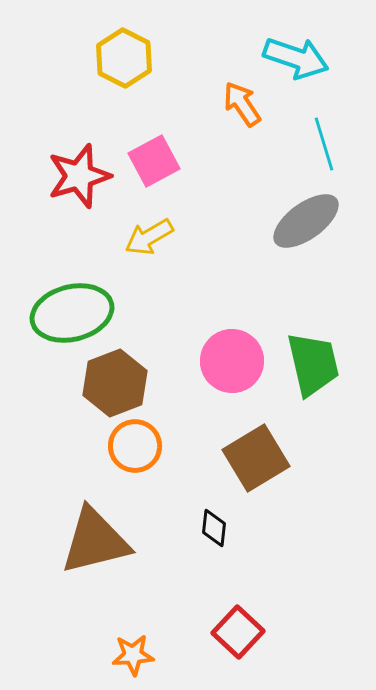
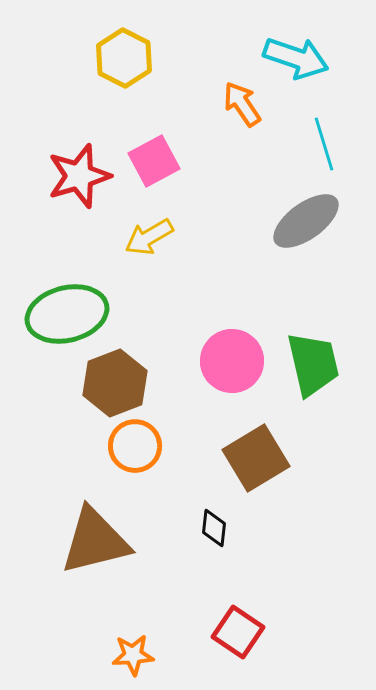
green ellipse: moved 5 px left, 1 px down
red square: rotated 9 degrees counterclockwise
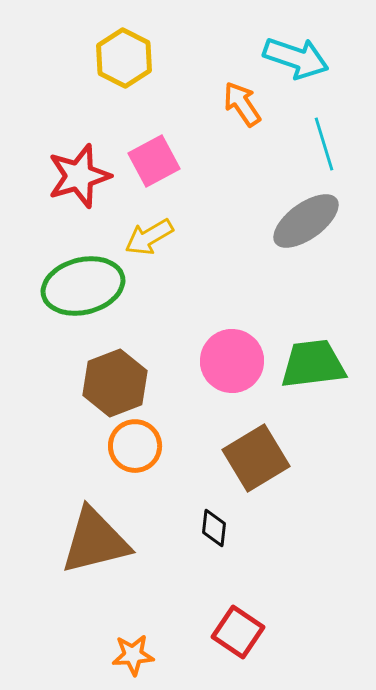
green ellipse: moved 16 px right, 28 px up
green trapezoid: rotated 84 degrees counterclockwise
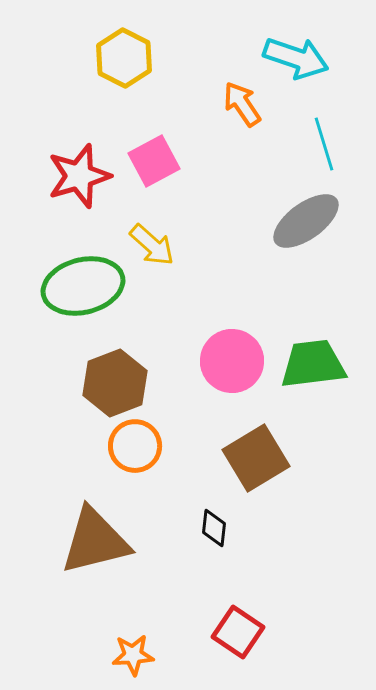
yellow arrow: moved 3 px right, 8 px down; rotated 108 degrees counterclockwise
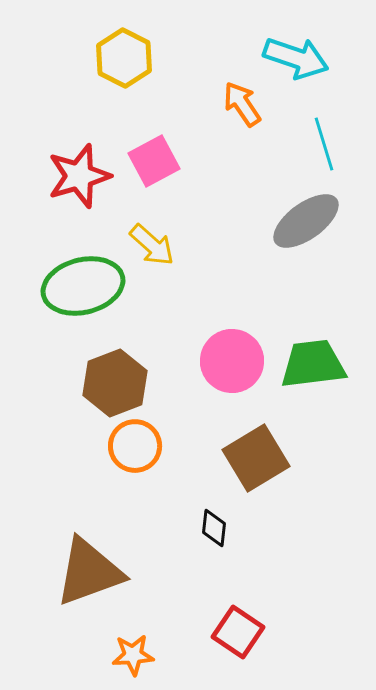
brown triangle: moved 6 px left, 31 px down; rotated 6 degrees counterclockwise
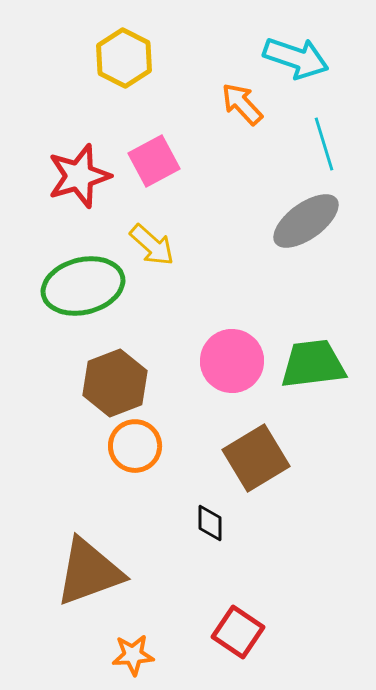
orange arrow: rotated 9 degrees counterclockwise
black diamond: moved 4 px left, 5 px up; rotated 6 degrees counterclockwise
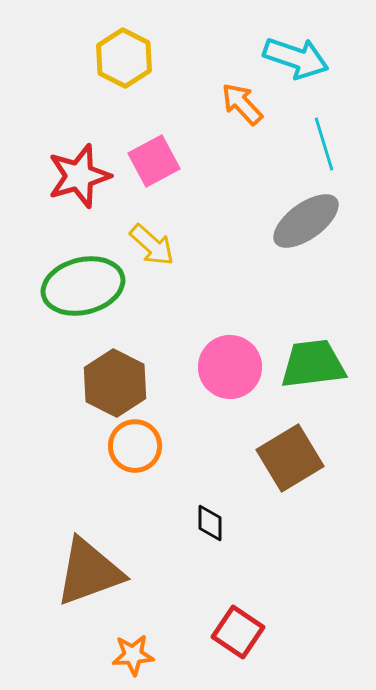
pink circle: moved 2 px left, 6 px down
brown hexagon: rotated 12 degrees counterclockwise
brown square: moved 34 px right
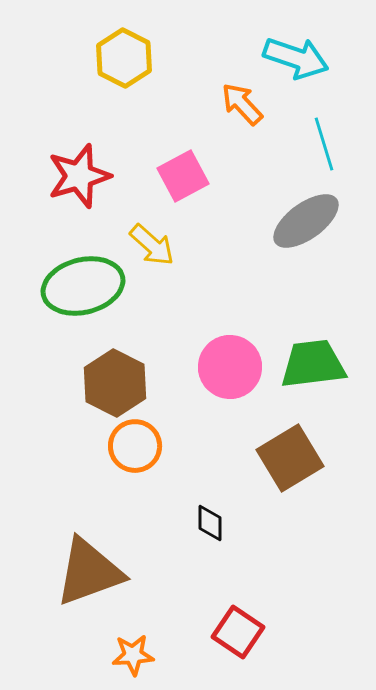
pink square: moved 29 px right, 15 px down
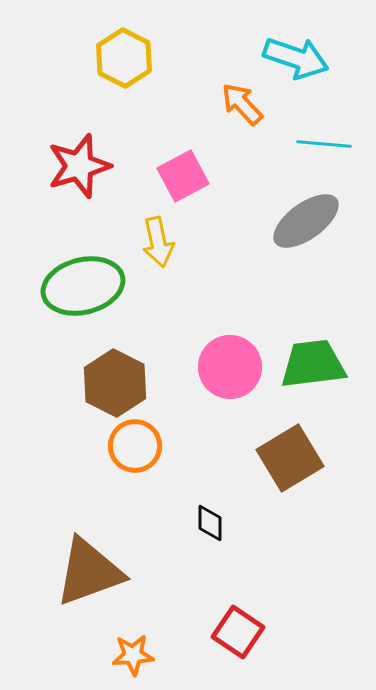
cyan line: rotated 68 degrees counterclockwise
red star: moved 10 px up
yellow arrow: moved 6 px right, 3 px up; rotated 36 degrees clockwise
